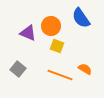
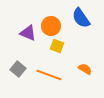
orange line: moved 11 px left
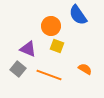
blue semicircle: moved 3 px left, 3 px up
purple triangle: moved 16 px down
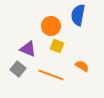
blue semicircle: rotated 45 degrees clockwise
orange semicircle: moved 3 px left, 3 px up
orange line: moved 2 px right
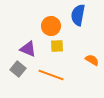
yellow square: rotated 24 degrees counterclockwise
orange semicircle: moved 10 px right, 6 px up
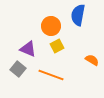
yellow square: rotated 24 degrees counterclockwise
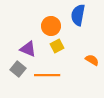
orange line: moved 4 px left; rotated 20 degrees counterclockwise
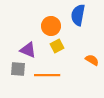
purple triangle: moved 1 px down
gray square: rotated 35 degrees counterclockwise
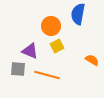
blue semicircle: moved 1 px up
purple triangle: moved 2 px right, 1 px down
orange line: rotated 15 degrees clockwise
